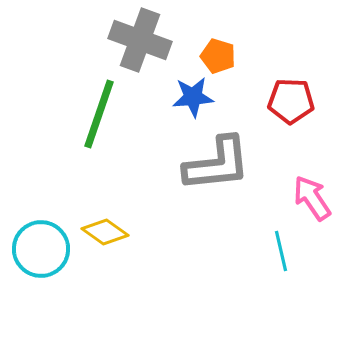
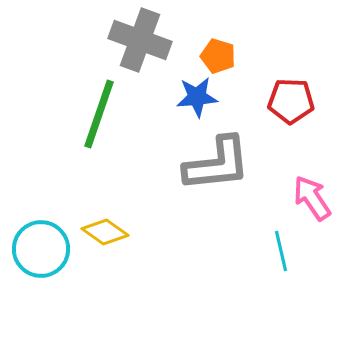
blue star: moved 4 px right
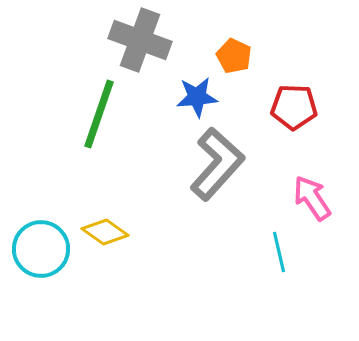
orange pentagon: moved 16 px right; rotated 8 degrees clockwise
red pentagon: moved 3 px right, 6 px down
gray L-shape: rotated 42 degrees counterclockwise
cyan line: moved 2 px left, 1 px down
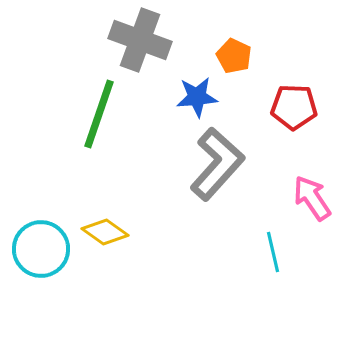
cyan line: moved 6 px left
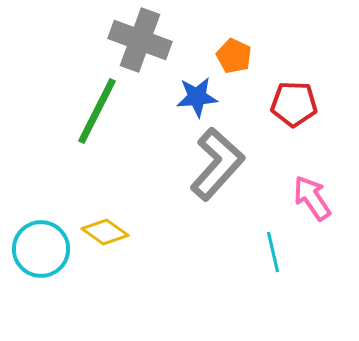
red pentagon: moved 3 px up
green line: moved 2 px left, 3 px up; rotated 8 degrees clockwise
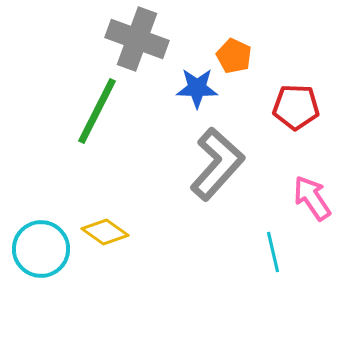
gray cross: moved 3 px left, 1 px up
blue star: moved 9 px up; rotated 6 degrees clockwise
red pentagon: moved 2 px right, 3 px down
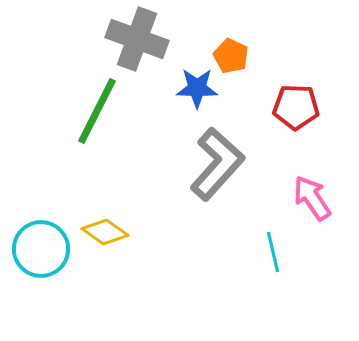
orange pentagon: moved 3 px left
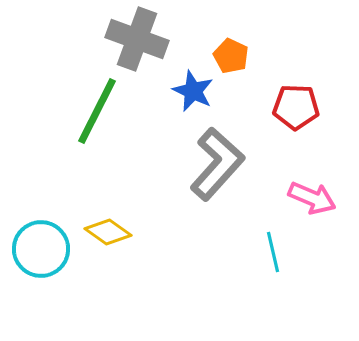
blue star: moved 4 px left, 3 px down; rotated 24 degrees clockwise
pink arrow: rotated 147 degrees clockwise
yellow diamond: moved 3 px right
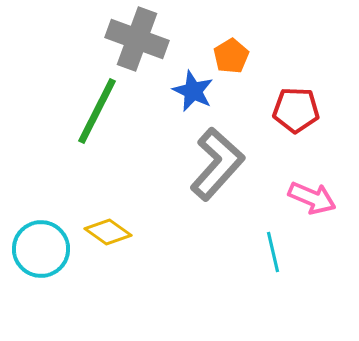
orange pentagon: rotated 16 degrees clockwise
red pentagon: moved 3 px down
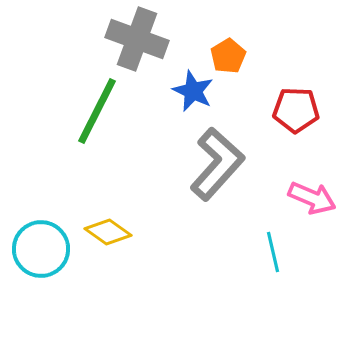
orange pentagon: moved 3 px left
